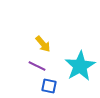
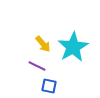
cyan star: moved 7 px left, 19 px up
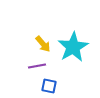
purple line: rotated 36 degrees counterclockwise
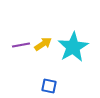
yellow arrow: rotated 84 degrees counterclockwise
purple line: moved 16 px left, 21 px up
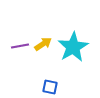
purple line: moved 1 px left, 1 px down
blue square: moved 1 px right, 1 px down
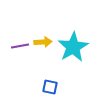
yellow arrow: moved 2 px up; rotated 30 degrees clockwise
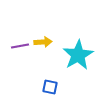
cyan star: moved 5 px right, 8 px down
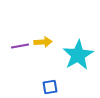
blue square: rotated 21 degrees counterclockwise
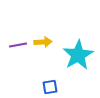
purple line: moved 2 px left, 1 px up
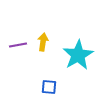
yellow arrow: rotated 78 degrees counterclockwise
blue square: moved 1 px left; rotated 14 degrees clockwise
